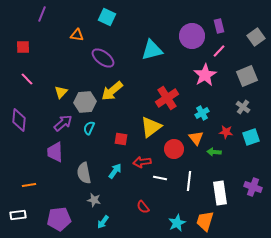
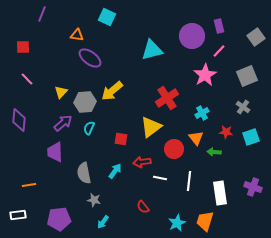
purple ellipse at (103, 58): moved 13 px left
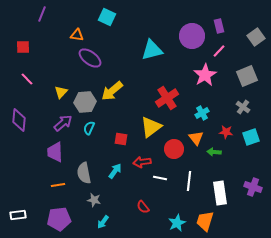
orange line at (29, 185): moved 29 px right
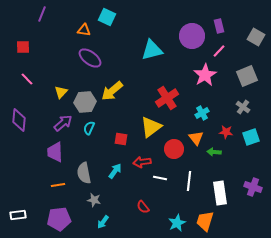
orange triangle at (77, 35): moved 7 px right, 5 px up
gray square at (256, 37): rotated 24 degrees counterclockwise
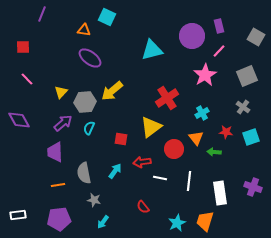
purple diamond at (19, 120): rotated 35 degrees counterclockwise
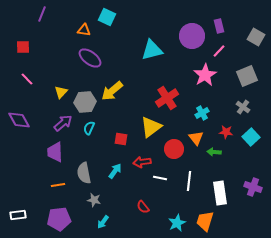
cyan square at (251, 137): rotated 24 degrees counterclockwise
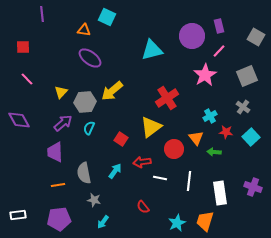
purple line at (42, 14): rotated 28 degrees counterclockwise
cyan cross at (202, 113): moved 8 px right, 3 px down
red square at (121, 139): rotated 24 degrees clockwise
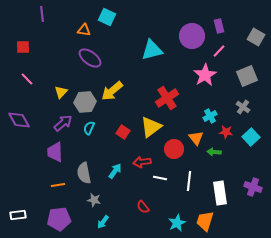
red square at (121, 139): moved 2 px right, 7 px up
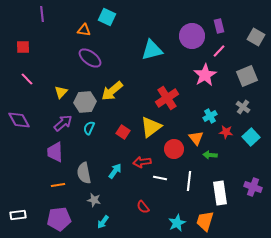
green arrow at (214, 152): moved 4 px left, 3 px down
